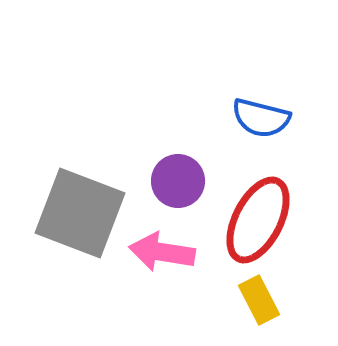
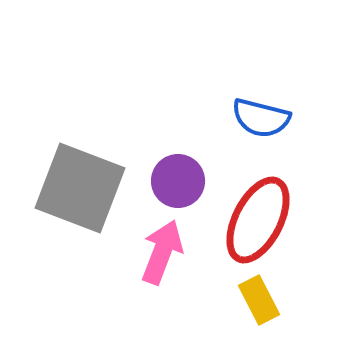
gray square: moved 25 px up
pink arrow: rotated 102 degrees clockwise
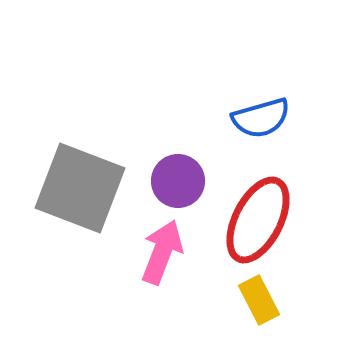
blue semicircle: rotated 30 degrees counterclockwise
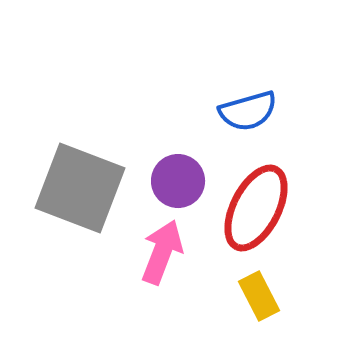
blue semicircle: moved 13 px left, 7 px up
red ellipse: moved 2 px left, 12 px up
yellow rectangle: moved 4 px up
